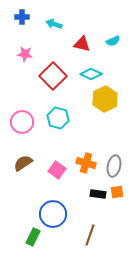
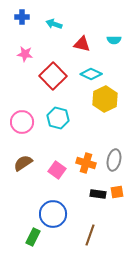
cyan semicircle: moved 1 px right, 1 px up; rotated 24 degrees clockwise
gray ellipse: moved 6 px up
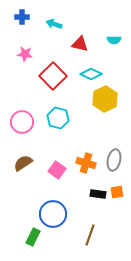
red triangle: moved 2 px left
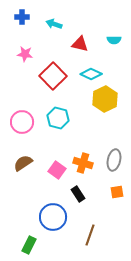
orange cross: moved 3 px left
black rectangle: moved 20 px left; rotated 49 degrees clockwise
blue circle: moved 3 px down
green rectangle: moved 4 px left, 8 px down
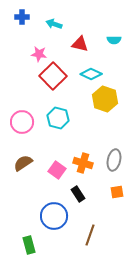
pink star: moved 14 px right
yellow hexagon: rotated 15 degrees counterclockwise
blue circle: moved 1 px right, 1 px up
green rectangle: rotated 42 degrees counterclockwise
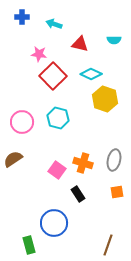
brown semicircle: moved 10 px left, 4 px up
blue circle: moved 7 px down
brown line: moved 18 px right, 10 px down
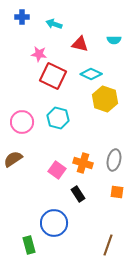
red square: rotated 20 degrees counterclockwise
orange square: rotated 16 degrees clockwise
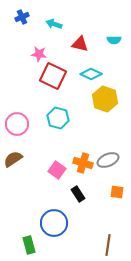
blue cross: rotated 24 degrees counterclockwise
pink circle: moved 5 px left, 2 px down
gray ellipse: moved 6 px left; rotated 55 degrees clockwise
brown line: rotated 10 degrees counterclockwise
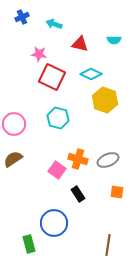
red square: moved 1 px left, 1 px down
yellow hexagon: moved 1 px down
pink circle: moved 3 px left
orange cross: moved 5 px left, 4 px up
green rectangle: moved 1 px up
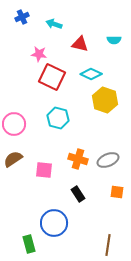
pink square: moved 13 px left; rotated 30 degrees counterclockwise
